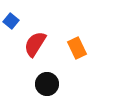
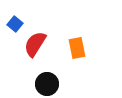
blue square: moved 4 px right, 3 px down
orange rectangle: rotated 15 degrees clockwise
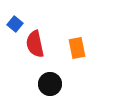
red semicircle: rotated 44 degrees counterclockwise
black circle: moved 3 px right
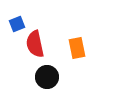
blue square: moved 2 px right; rotated 28 degrees clockwise
black circle: moved 3 px left, 7 px up
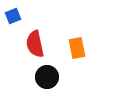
blue square: moved 4 px left, 8 px up
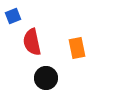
red semicircle: moved 3 px left, 2 px up
black circle: moved 1 px left, 1 px down
